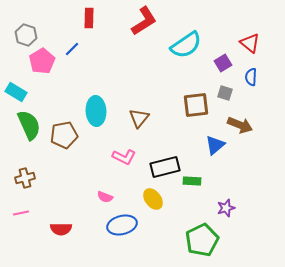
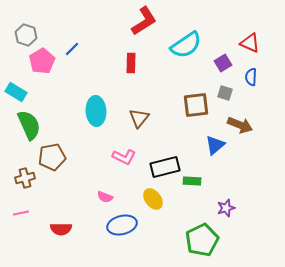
red rectangle: moved 42 px right, 45 px down
red triangle: rotated 15 degrees counterclockwise
brown pentagon: moved 12 px left, 22 px down
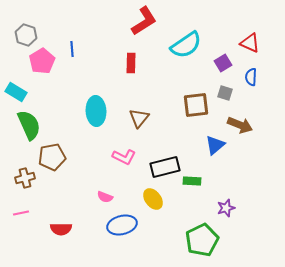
blue line: rotated 49 degrees counterclockwise
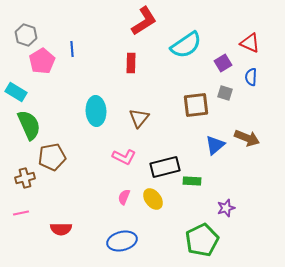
brown arrow: moved 7 px right, 13 px down
pink semicircle: moved 19 px right; rotated 91 degrees clockwise
blue ellipse: moved 16 px down
